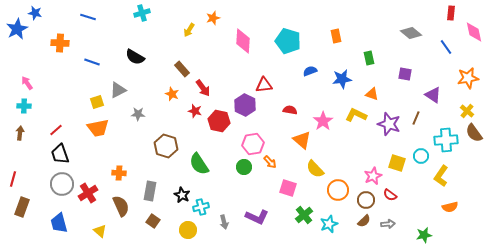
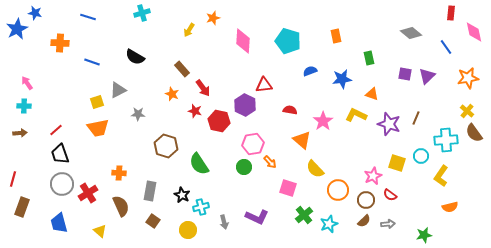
purple triangle at (433, 95): moved 6 px left, 19 px up; rotated 42 degrees clockwise
brown arrow at (20, 133): rotated 80 degrees clockwise
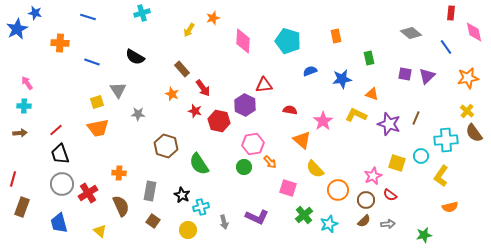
gray triangle at (118, 90): rotated 36 degrees counterclockwise
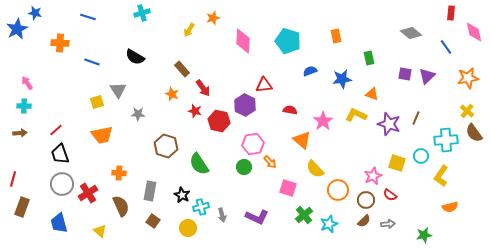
orange trapezoid at (98, 128): moved 4 px right, 7 px down
gray arrow at (224, 222): moved 2 px left, 7 px up
yellow circle at (188, 230): moved 2 px up
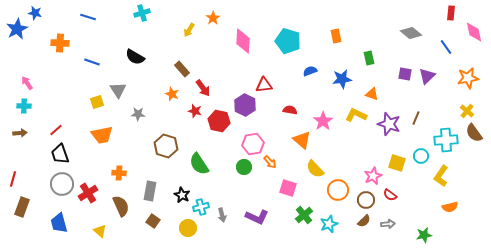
orange star at (213, 18): rotated 16 degrees counterclockwise
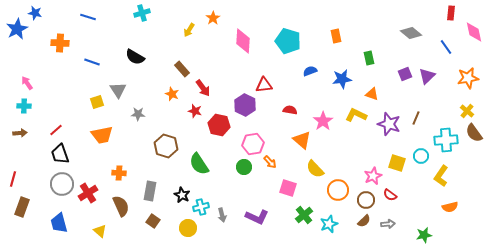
purple square at (405, 74): rotated 32 degrees counterclockwise
red hexagon at (219, 121): moved 4 px down
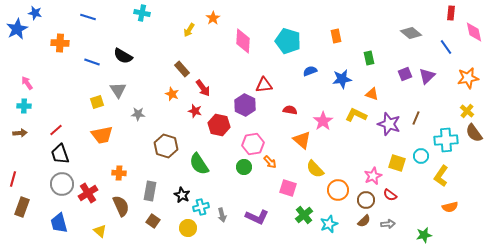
cyan cross at (142, 13): rotated 28 degrees clockwise
black semicircle at (135, 57): moved 12 px left, 1 px up
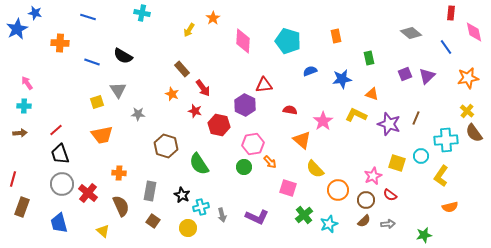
red cross at (88, 193): rotated 18 degrees counterclockwise
yellow triangle at (100, 231): moved 3 px right
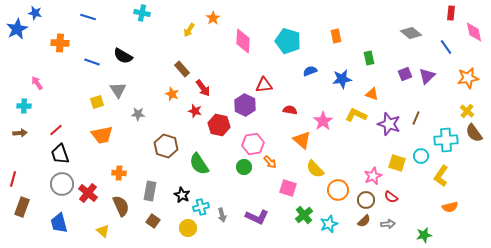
pink arrow at (27, 83): moved 10 px right
red semicircle at (390, 195): moved 1 px right, 2 px down
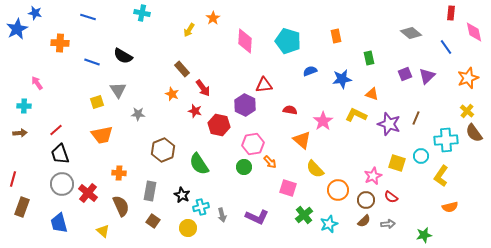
pink diamond at (243, 41): moved 2 px right
orange star at (468, 78): rotated 10 degrees counterclockwise
brown hexagon at (166, 146): moved 3 px left, 4 px down; rotated 20 degrees clockwise
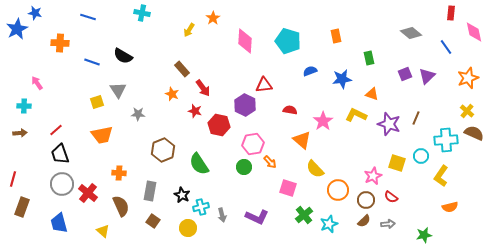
brown semicircle at (474, 133): rotated 150 degrees clockwise
